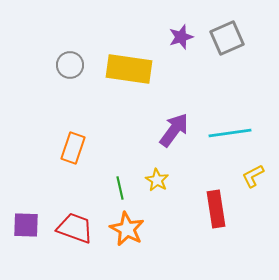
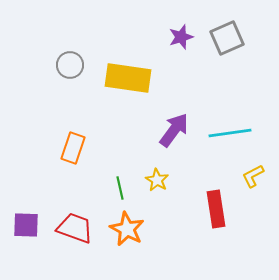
yellow rectangle: moved 1 px left, 9 px down
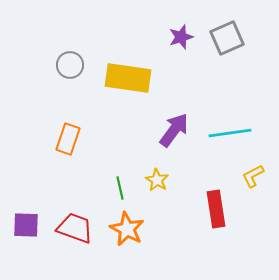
orange rectangle: moved 5 px left, 9 px up
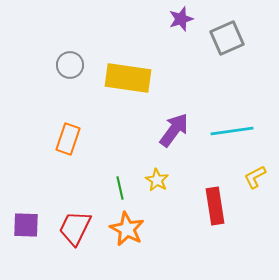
purple star: moved 18 px up
cyan line: moved 2 px right, 2 px up
yellow L-shape: moved 2 px right, 1 px down
red rectangle: moved 1 px left, 3 px up
red trapezoid: rotated 84 degrees counterclockwise
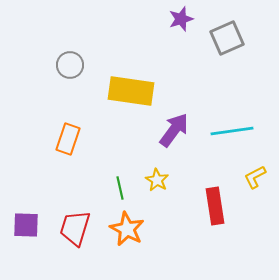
yellow rectangle: moved 3 px right, 13 px down
red trapezoid: rotated 9 degrees counterclockwise
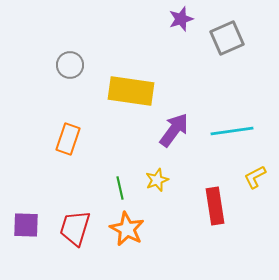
yellow star: rotated 20 degrees clockwise
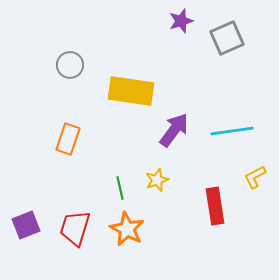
purple star: moved 2 px down
purple square: rotated 24 degrees counterclockwise
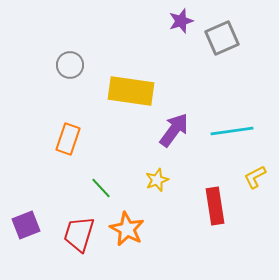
gray square: moved 5 px left
green line: moved 19 px left; rotated 30 degrees counterclockwise
red trapezoid: moved 4 px right, 6 px down
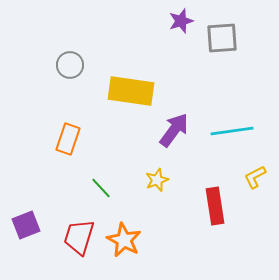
gray square: rotated 20 degrees clockwise
orange star: moved 3 px left, 11 px down
red trapezoid: moved 3 px down
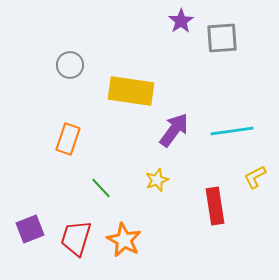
purple star: rotated 15 degrees counterclockwise
purple square: moved 4 px right, 4 px down
red trapezoid: moved 3 px left, 1 px down
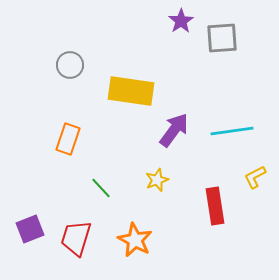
orange star: moved 11 px right
